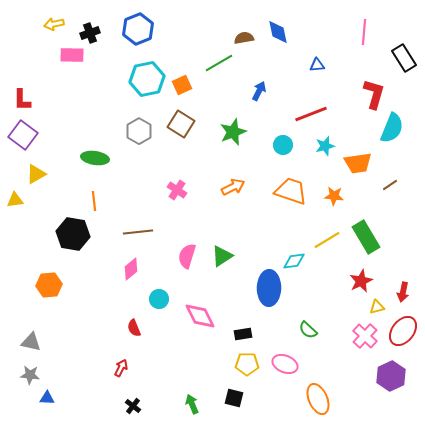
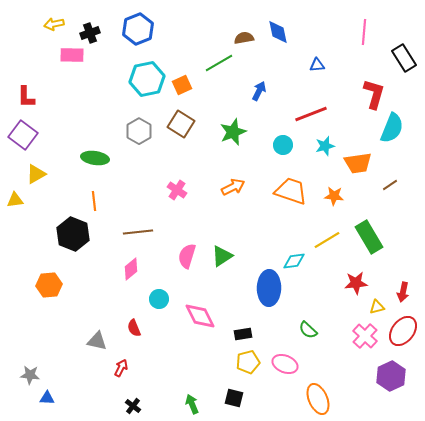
red L-shape at (22, 100): moved 4 px right, 3 px up
black hexagon at (73, 234): rotated 12 degrees clockwise
green rectangle at (366, 237): moved 3 px right
red star at (361, 281): moved 5 px left, 2 px down; rotated 20 degrees clockwise
gray triangle at (31, 342): moved 66 px right, 1 px up
yellow pentagon at (247, 364): moved 1 px right, 2 px up; rotated 15 degrees counterclockwise
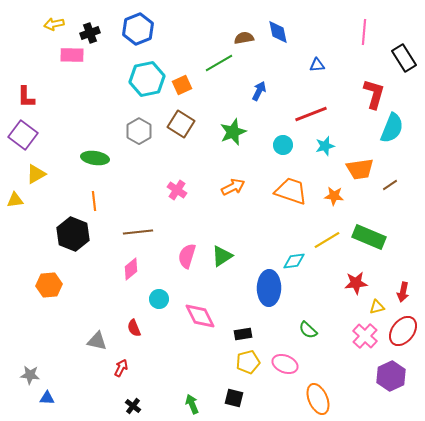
orange trapezoid at (358, 163): moved 2 px right, 6 px down
green rectangle at (369, 237): rotated 36 degrees counterclockwise
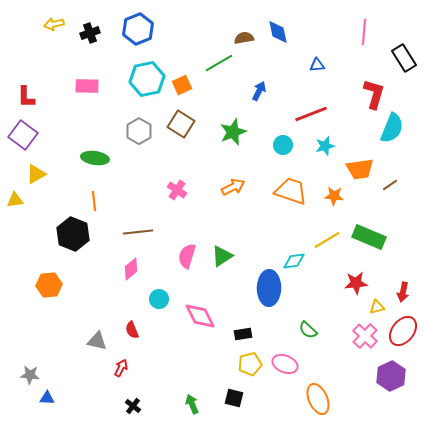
pink rectangle at (72, 55): moved 15 px right, 31 px down
red semicircle at (134, 328): moved 2 px left, 2 px down
yellow pentagon at (248, 362): moved 2 px right, 2 px down
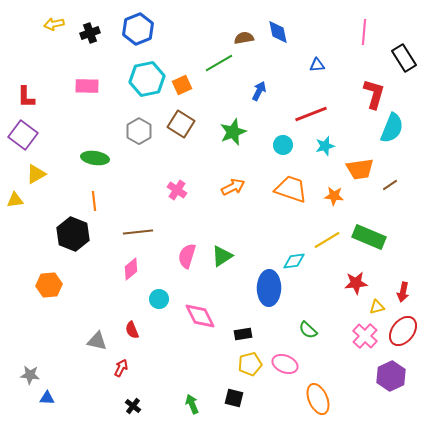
orange trapezoid at (291, 191): moved 2 px up
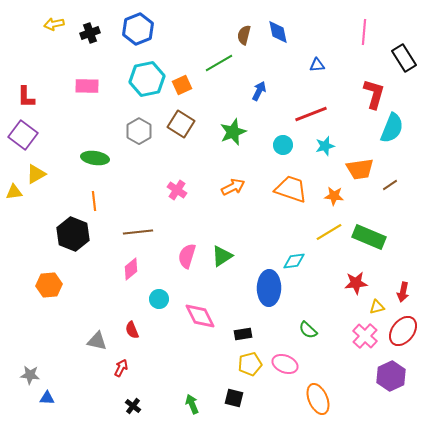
brown semicircle at (244, 38): moved 3 px up; rotated 66 degrees counterclockwise
yellow triangle at (15, 200): moved 1 px left, 8 px up
yellow line at (327, 240): moved 2 px right, 8 px up
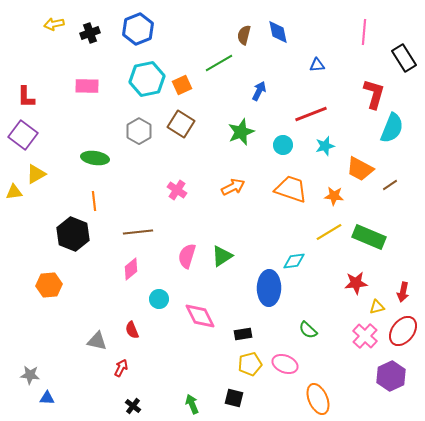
green star at (233, 132): moved 8 px right
orange trapezoid at (360, 169): rotated 36 degrees clockwise
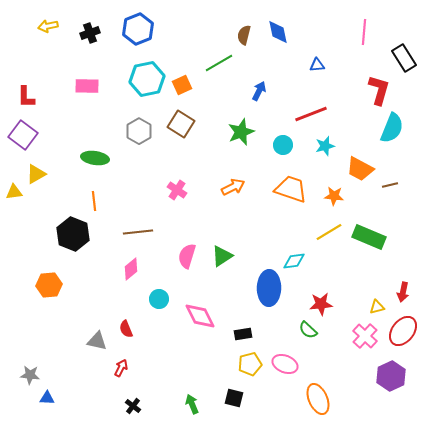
yellow arrow at (54, 24): moved 6 px left, 2 px down
red L-shape at (374, 94): moved 5 px right, 4 px up
brown line at (390, 185): rotated 21 degrees clockwise
red star at (356, 283): moved 35 px left, 21 px down
red semicircle at (132, 330): moved 6 px left, 1 px up
